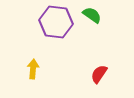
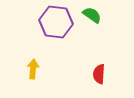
red semicircle: rotated 30 degrees counterclockwise
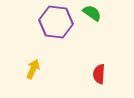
green semicircle: moved 2 px up
yellow arrow: rotated 18 degrees clockwise
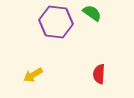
yellow arrow: moved 6 px down; rotated 144 degrees counterclockwise
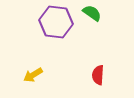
red semicircle: moved 1 px left, 1 px down
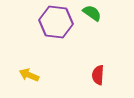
yellow arrow: moved 4 px left; rotated 54 degrees clockwise
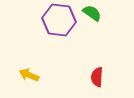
purple hexagon: moved 3 px right, 2 px up
red semicircle: moved 1 px left, 2 px down
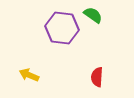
green semicircle: moved 1 px right, 2 px down
purple hexagon: moved 3 px right, 8 px down
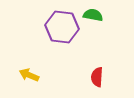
green semicircle: rotated 24 degrees counterclockwise
purple hexagon: moved 1 px up
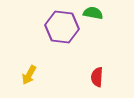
green semicircle: moved 2 px up
yellow arrow: rotated 84 degrees counterclockwise
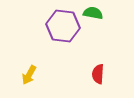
purple hexagon: moved 1 px right, 1 px up
red semicircle: moved 1 px right, 3 px up
